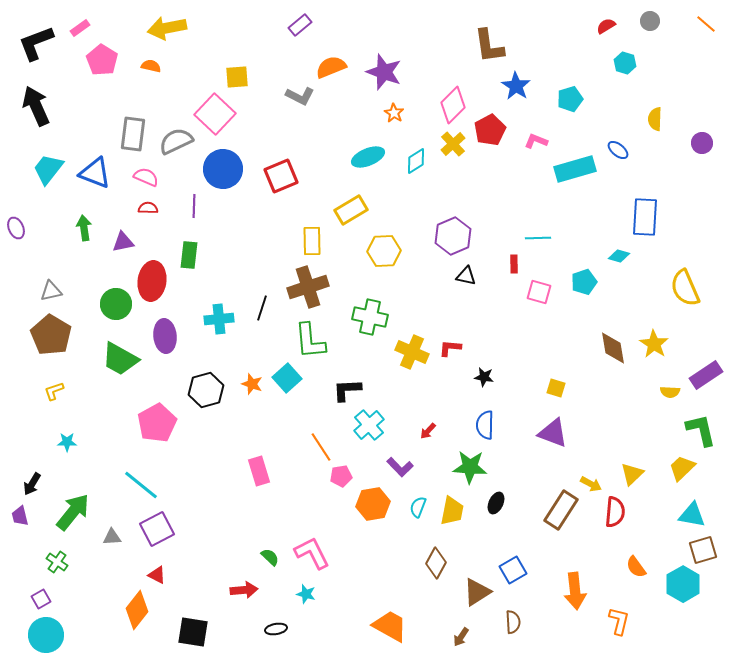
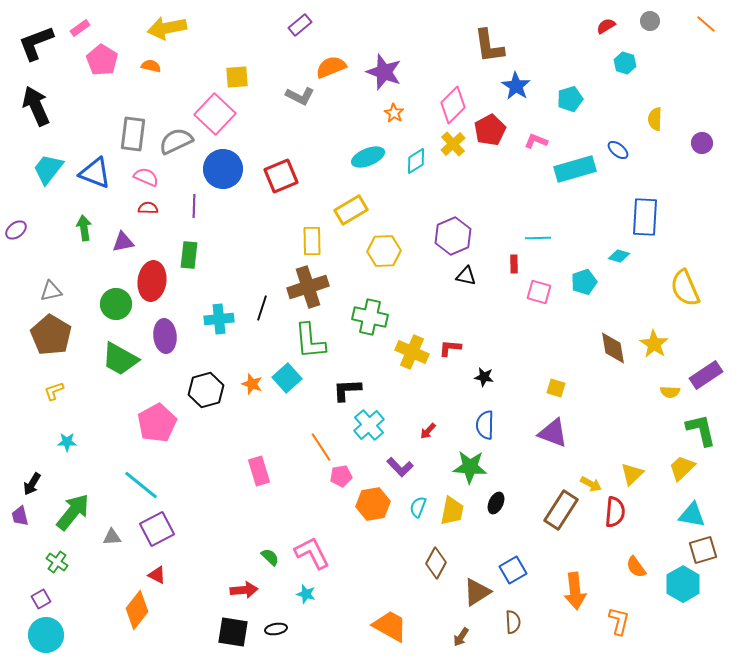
purple ellipse at (16, 228): moved 2 px down; rotated 75 degrees clockwise
black square at (193, 632): moved 40 px right
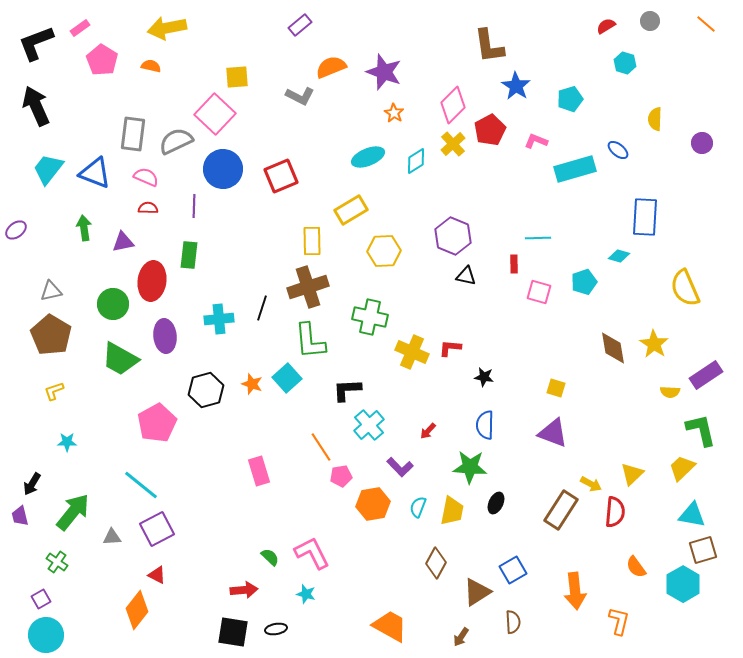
purple hexagon at (453, 236): rotated 15 degrees counterclockwise
green circle at (116, 304): moved 3 px left
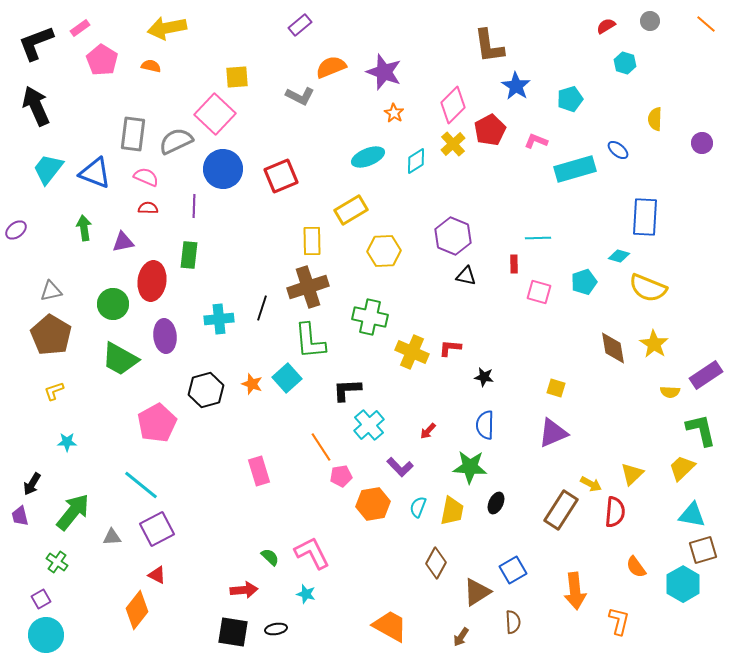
yellow semicircle at (685, 288): moved 37 px left; rotated 45 degrees counterclockwise
purple triangle at (553, 433): rotated 44 degrees counterclockwise
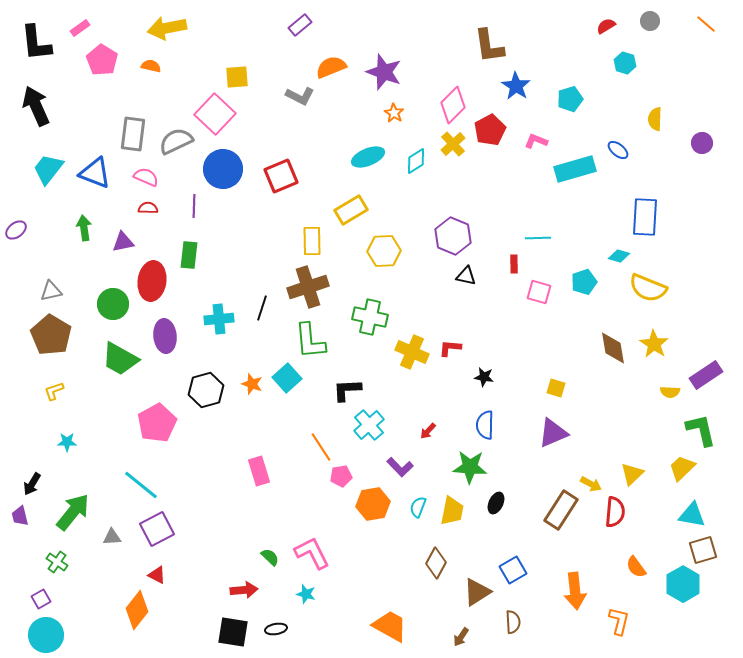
black L-shape at (36, 43): rotated 75 degrees counterclockwise
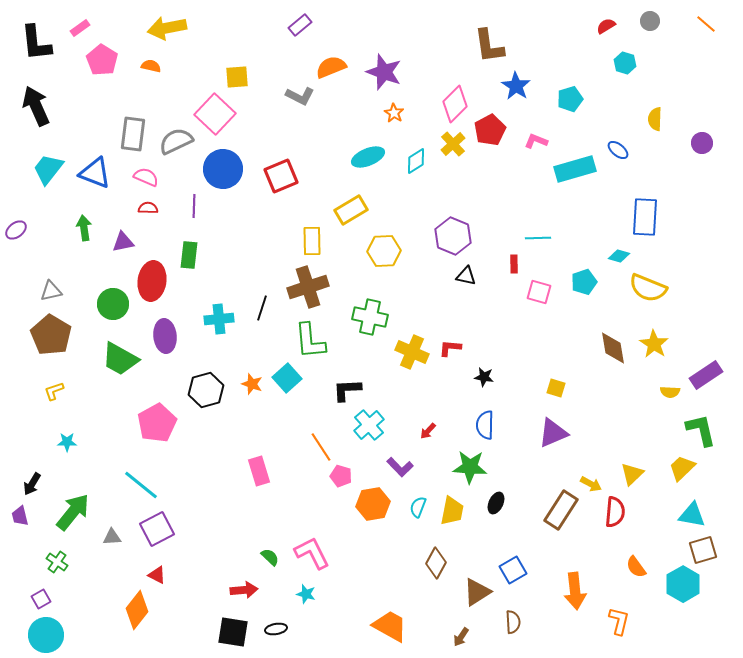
pink diamond at (453, 105): moved 2 px right, 1 px up
pink pentagon at (341, 476): rotated 25 degrees clockwise
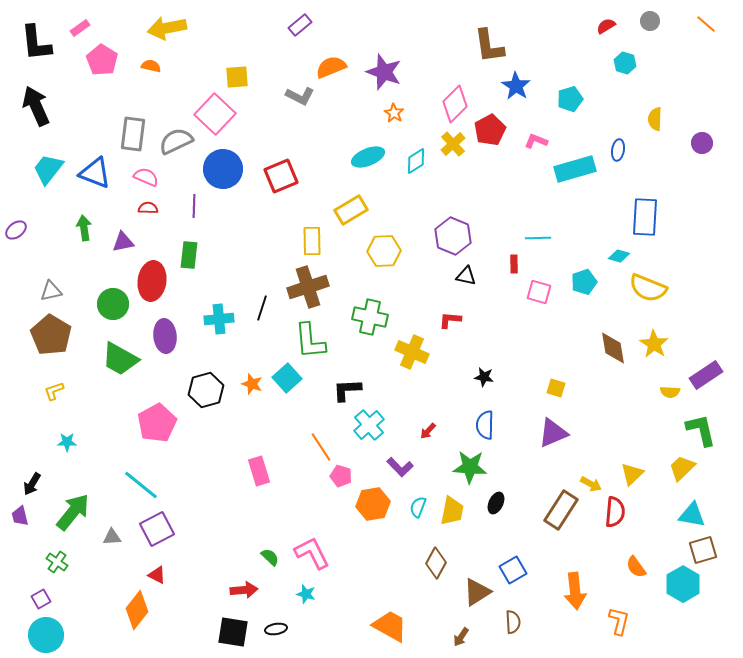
blue ellipse at (618, 150): rotated 60 degrees clockwise
red L-shape at (450, 348): moved 28 px up
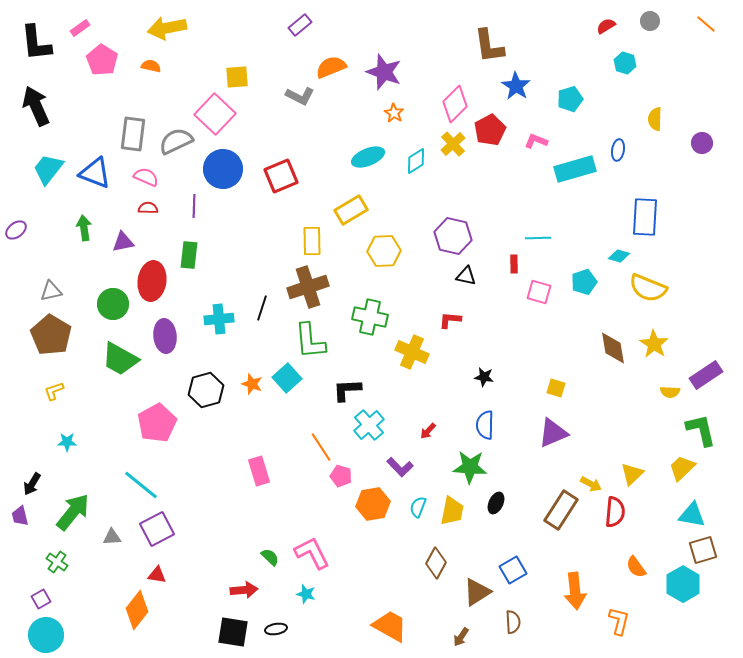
purple hexagon at (453, 236): rotated 9 degrees counterclockwise
red triangle at (157, 575): rotated 18 degrees counterclockwise
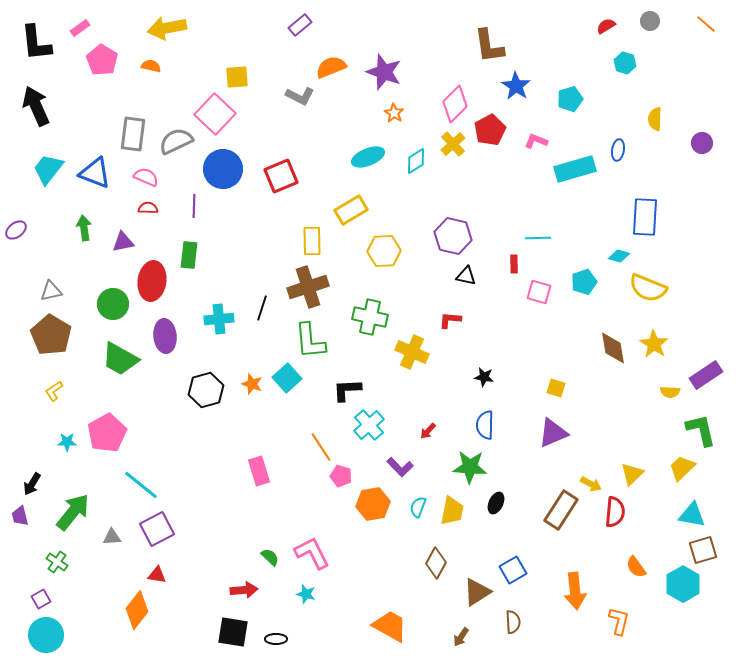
yellow L-shape at (54, 391): rotated 15 degrees counterclockwise
pink pentagon at (157, 423): moved 50 px left, 10 px down
black ellipse at (276, 629): moved 10 px down; rotated 10 degrees clockwise
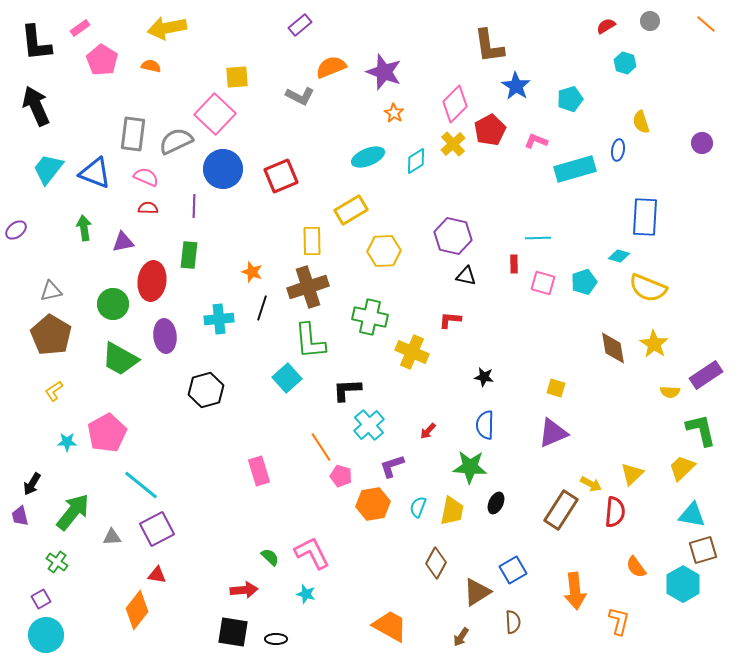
yellow semicircle at (655, 119): moved 14 px left, 3 px down; rotated 20 degrees counterclockwise
pink square at (539, 292): moved 4 px right, 9 px up
orange star at (252, 384): moved 112 px up
purple L-shape at (400, 467): moved 8 px left, 1 px up; rotated 116 degrees clockwise
